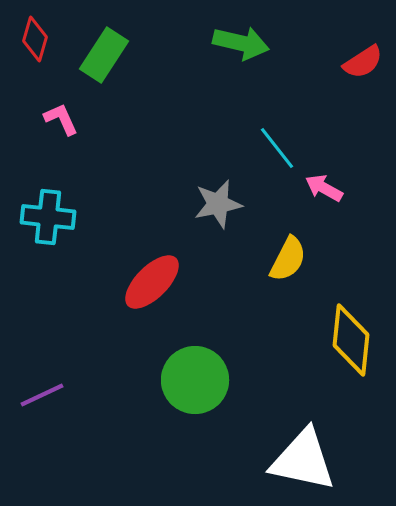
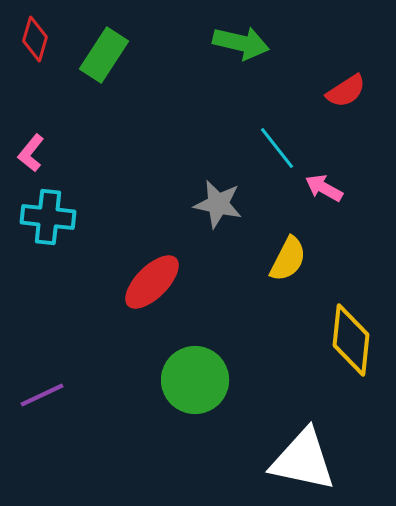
red semicircle: moved 17 px left, 29 px down
pink L-shape: moved 30 px left, 34 px down; rotated 117 degrees counterclockwise
gray star: rotated 24 degrees clockwise
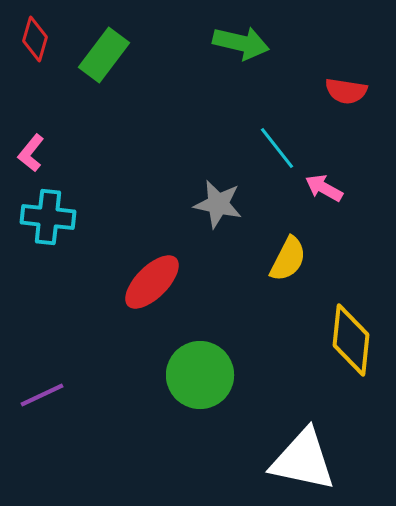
green rectangle: rotated 4 degrees clockwise
red semicircle: rotated 42 degrees clockwise
green circle: moved 5 px right, 5 px up
